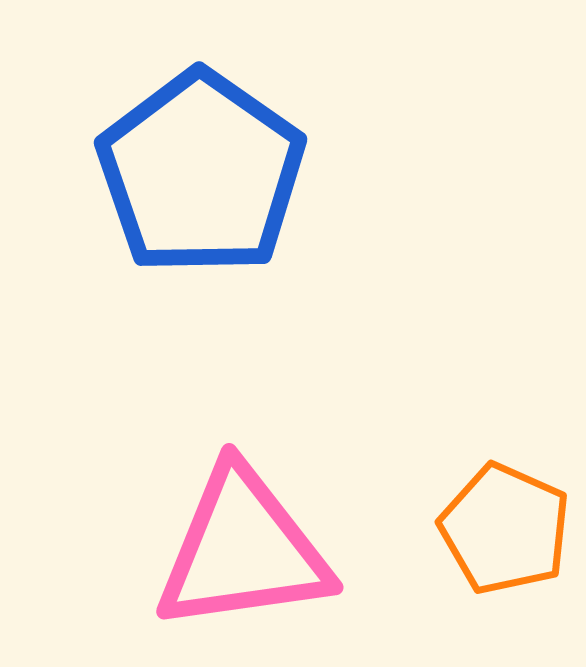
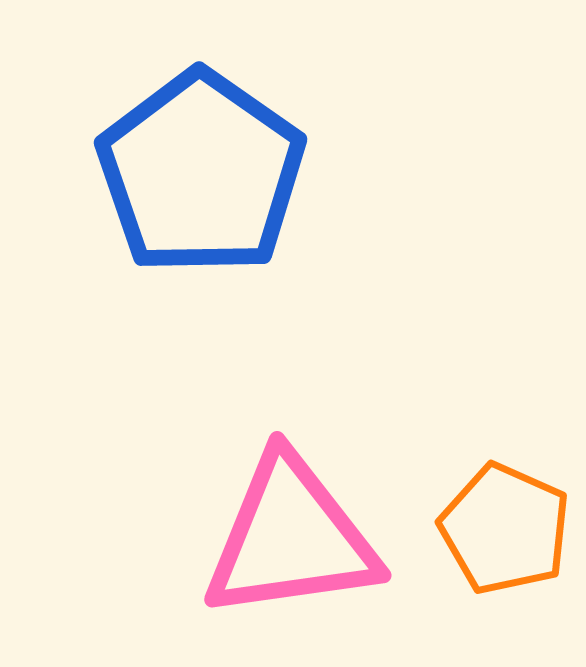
pink triangle: moved 48 px right, 12 px up
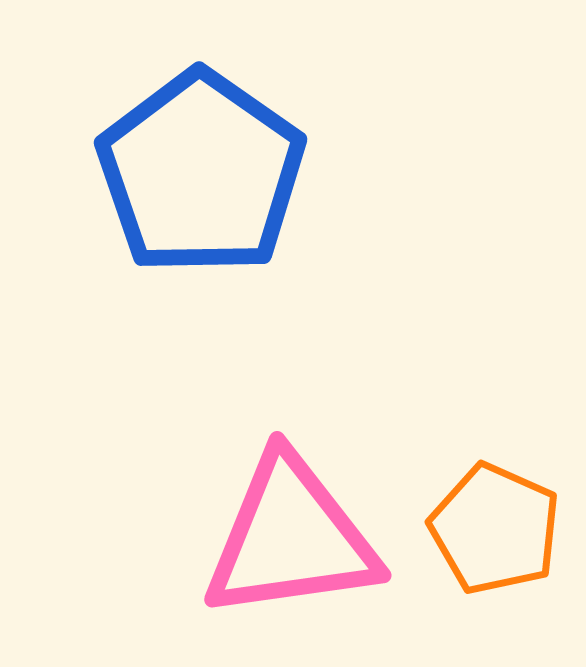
orange pentagon: moved 10 px left
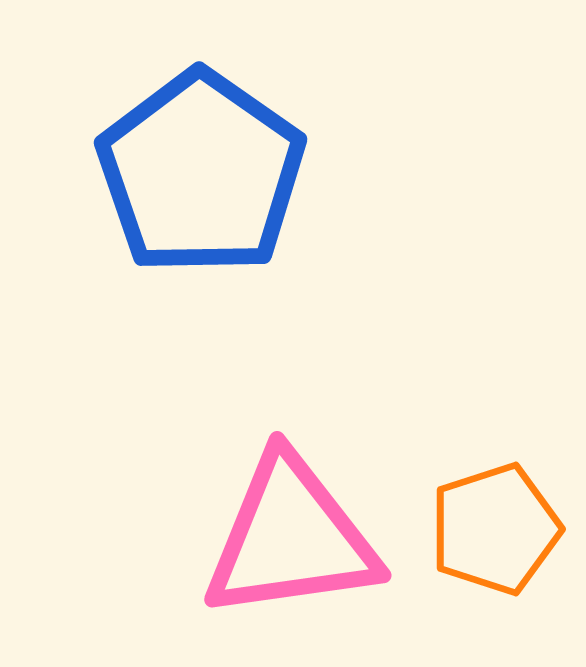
orange pentagon: rotated 30 degrees clockwise
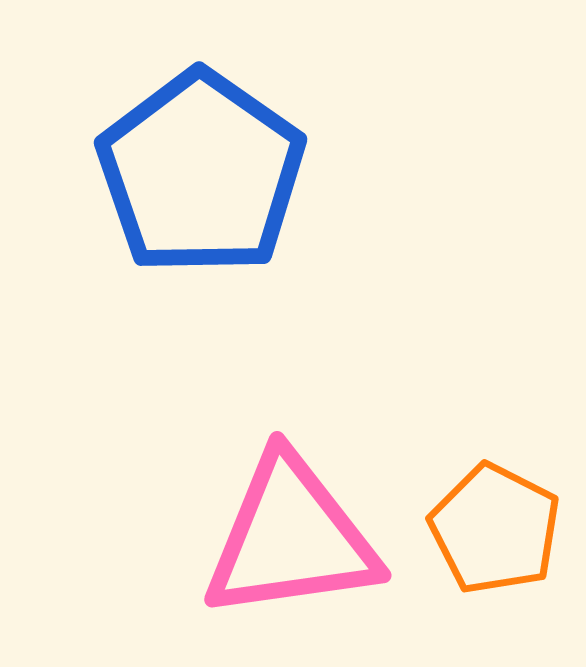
orange pentagon: rotated 27 degrees counterclockwise
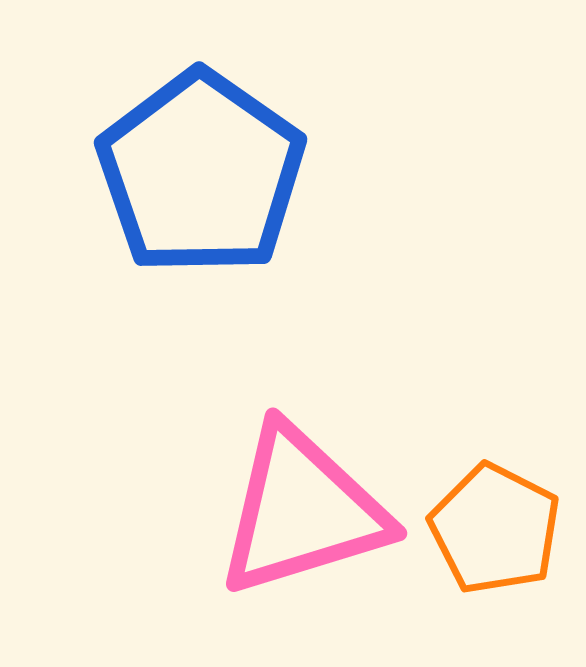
pink triangle: moved 11 px right, 27 px up; rotated 9 degrees counterclockwise
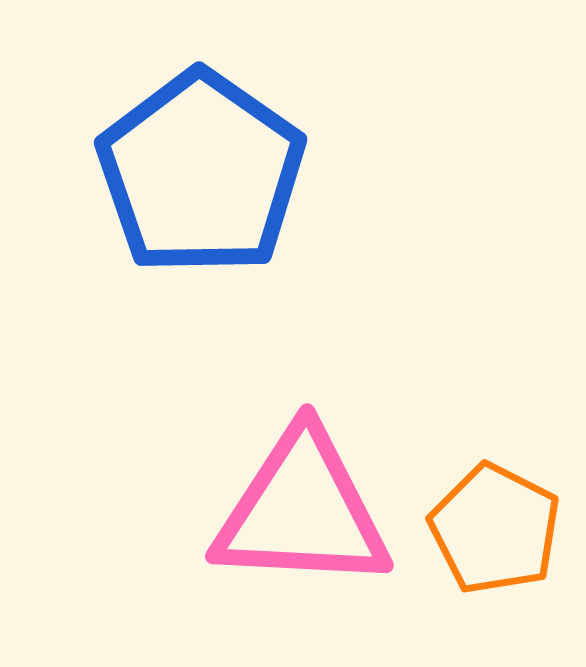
pink triangle: rotated 20 degrees clockwise
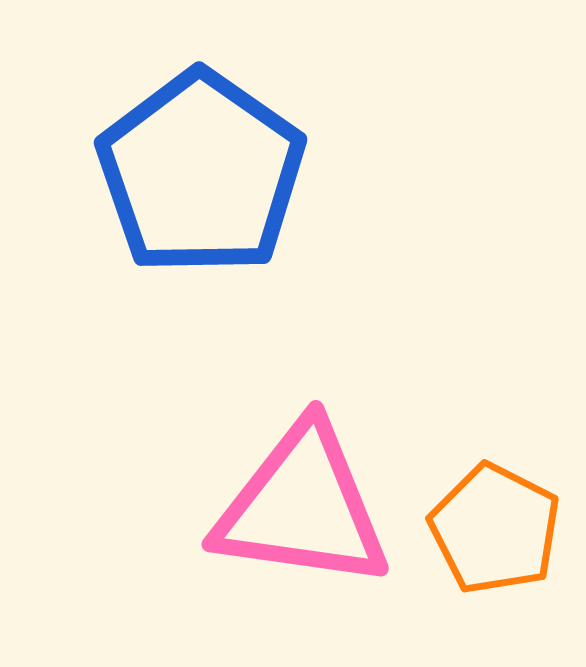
pink triangle: moved 4 px up; rotated 5 degrees clockwise
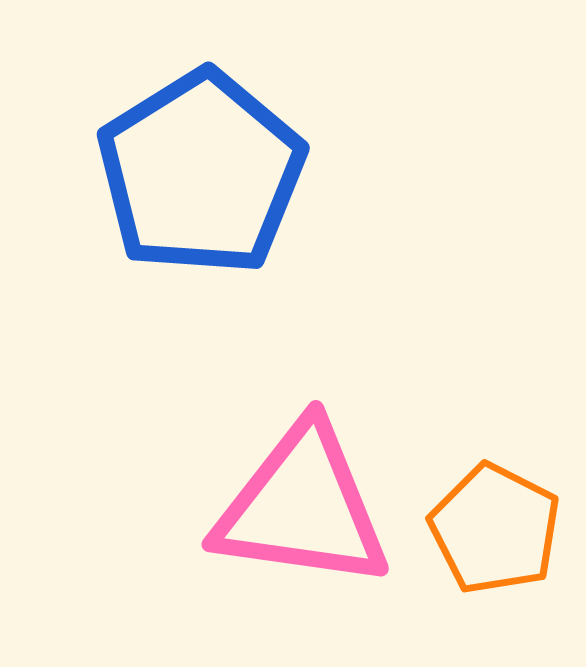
blue pentagon: rotated 5 degrees clockwise
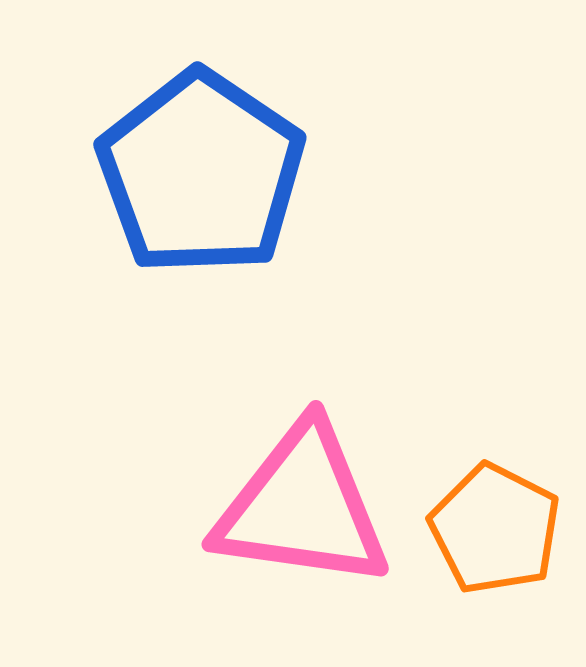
blue pentagon: rotated 6 degrees counterclockwise
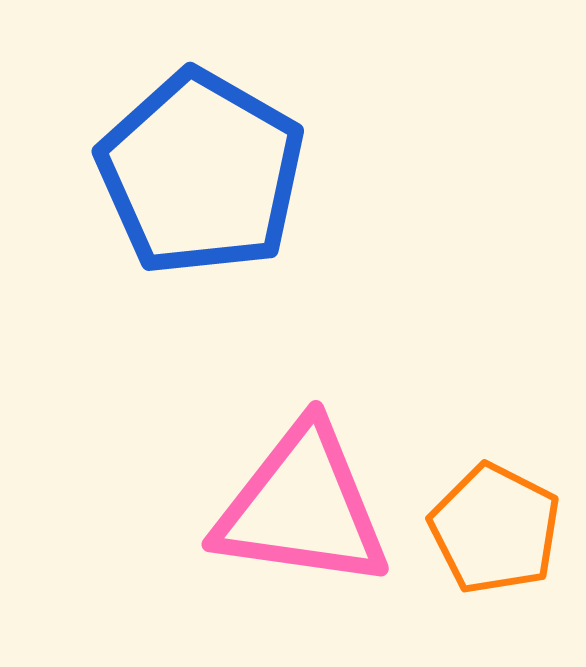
blue pentagon: rotated 4 degrees counterclockwise
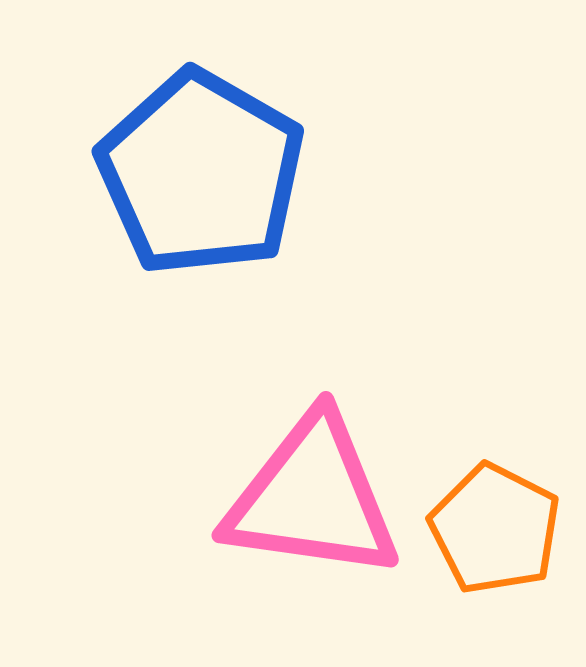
pink triangle: moved 10 px right, 9 px up
